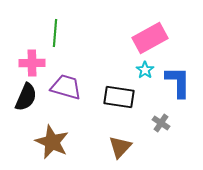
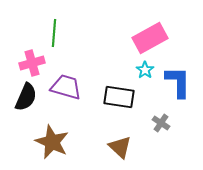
green line: moved 1 px left
pink cross: rotated 15 degrees counterclockwise
brown triangle: rotated 30 degrees counterclockwise
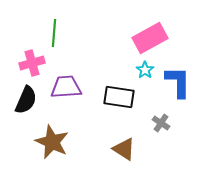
purple trapezoid: rotated 20 degrees counterclockwise
black semicircle: moved 3 px down
brown triangle: moved 4 px right, 2 px down; rotated 10 degrees counterclockwise
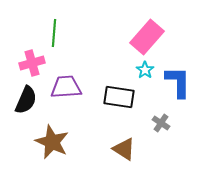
pink rectangle: moved 3 px left, 1 px up; rotated 20 degrees counterclockwise
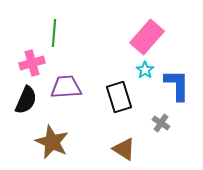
blue L-shape: moved 1 px left, 3 px down
black rectangle: rotated 64 degrees clockwise
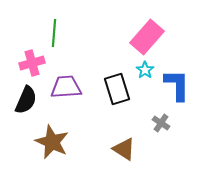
black rectangle: moved 2 px left, 8 px up
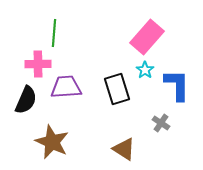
pink cross: moved 6 px right, 1 px down; rotated 15 degrees clockwise
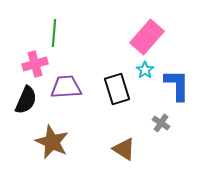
pink cross: moved 3 px left; rotated 15 degrees counterclockwise
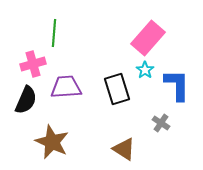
pink rectangle: moved 1 px right, 1 px down
pink cross: moved 2 px left
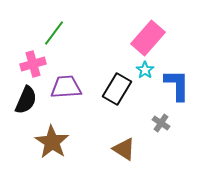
green line: rotated 32 degrees clockwise
black rectangle: rotated 48 degrees clockwise
brown star: rotated 8 degrees clockwise
